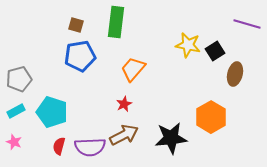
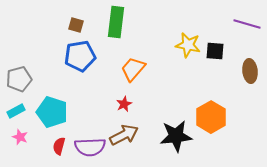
black square: rotated 36 degrees clockwise
brown ellipse: moved 15 px right, 3 px up; rotated 20 degrees counterclockwise
black star: moved 5 px right, 2 px up
pink star: moved 6 px right, 5 px up
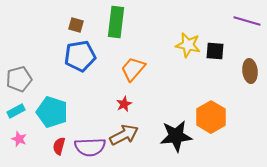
purple line: moved 3 px up
pink star: moved 1 px left, 2 px down
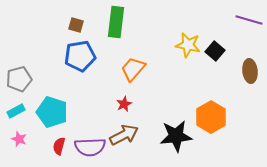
purple line: moved 2 px right, 1 px up
black square: rotated 36 degrees clockwise
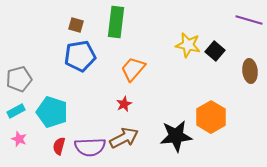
brown arrow: moved 3 px down
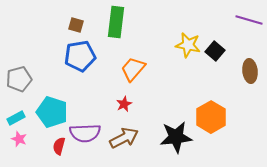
cyan rectangle: moved 7 px down
black star: moved 1 px down
purple semicircle: moved 5 px left, 14 px up
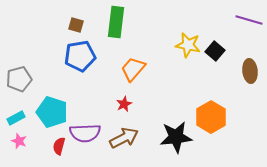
pink star: moved 2 px down
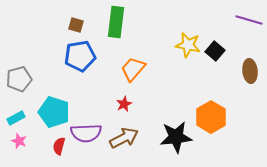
cyan pentagon: moved 2 px right
purple semicircle: moved 1 px right
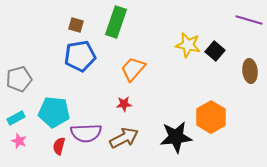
green rectangle: rotated 12 degrees clockwise
red star: rotated 21 degrees clockwise
cyan pentagon: rotated 12 degrees counterclockwise
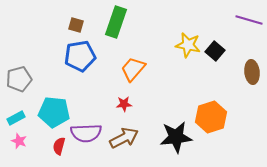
brown ellipse: moved 2 px right, 1 px down
orange hexagon: rotated 12 degrees clockwise
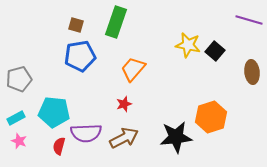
red star: rotated 14 degrees counterclockwise
